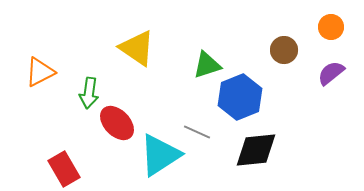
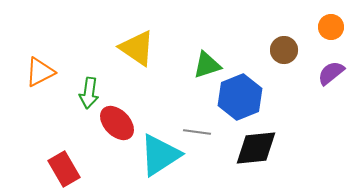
gray line: rotated 16 degrees counterclockwise
black diamond: moved 2 px up
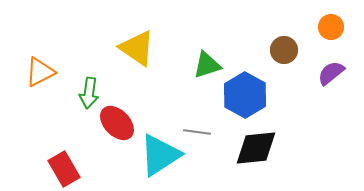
blue hexagon: moved 5 px right, 2 px up; rotated 9 degrees counterclockwise
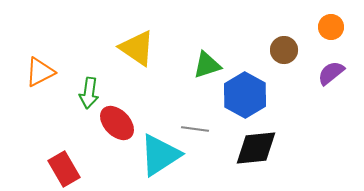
gray line: moved 2 px left, 3 px up
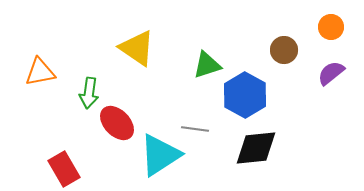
orange triangle: rotated 16 degrees clockwise
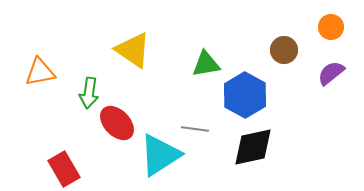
yellow triangle: moved 4 px left, 2 px down
green triangle: moved 1 px left, 1 px up; rotated 8 degrees clockwise
black diamond: moved 3 px left, 1 px up; rotated 6 degrees counterclockwise
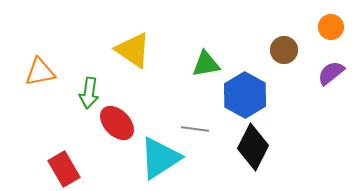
black diamond: rotated 51 degrees counterclockwise
cyan triangle: moved 3 px down
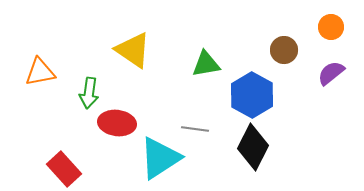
blue hexagon: moved 7 px right
red ellipse: rotated 39 degrees counterclockwise
red rectangle: rotated 12 degrees counterclockwise
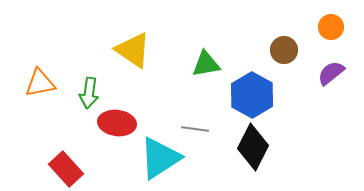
orange triangle: moved 11 px down
red rectangle: moved 2 px right
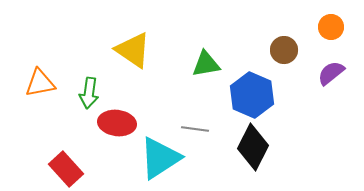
blue hexagon: rotated 6 degrees counterclockwise
